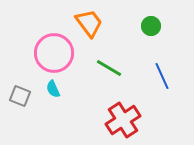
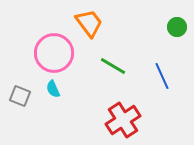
green circle: moved 26 px right, 1 px down
green line: moved 4 px right, 2 px up
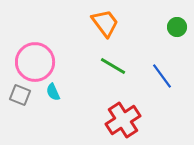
orange trapezoid: moved 16 px right
pink circle: moved 19 px left, 9 px down
blue line: rotated 12 degrees counterclockwise
cyan semicircle: moved 3 px down
gray square: moved 1 px up
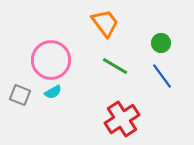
green circle: moved 16 px left, 16 px down
pink circle: moved 16 px right, 2 px up
green line: moved 2 px right
cyan semicircle: rotated 96 degrees counterclockwise
red cross: moved 1 px left, 1 px up
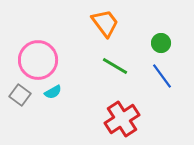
pink circle: moved 13 px left
gray square: rotated 15 degrees clockwise
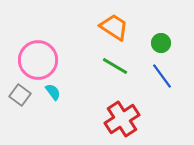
orange trapezoid: moved 9 px right, 4 px down; rotated 20 degrees counterclockwise
cyan semicircle: rotated 96 degrees counterclockwise
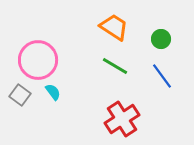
green circle: moved 4 px up
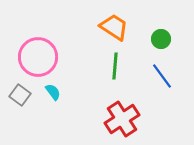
pink circle: moved 3 px up
green line: rotated 64 degrees clockwise
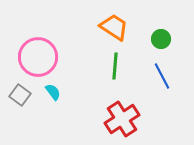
blue line: rotated 8 degrees clockwise
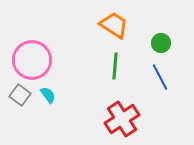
orange trapezoid: moved 2 px up
green circle: moved 4 px down
pink circle: moved 6 px left, 3 px down
blue line: moved 2 px left, 1 px down
cyan semicircle: moved 5 px left, 3 px down
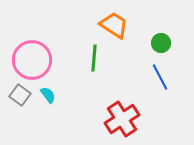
green line: moved 21 px left, 8 px up
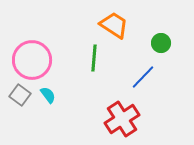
blue line: moved 17 px left; rotated 72 degrees clockwise
